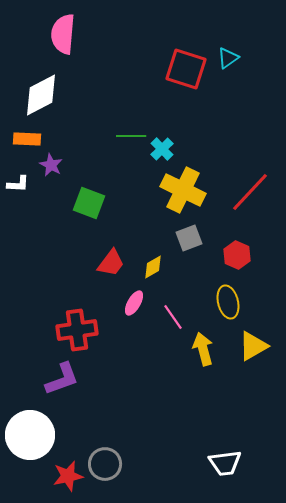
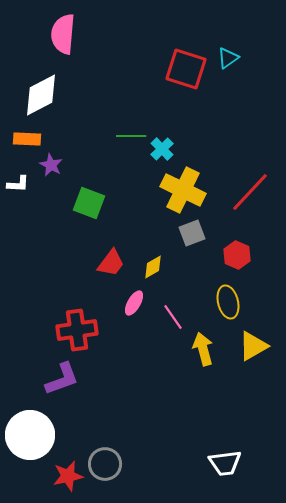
gray square: moved 3 px right, 5 px up
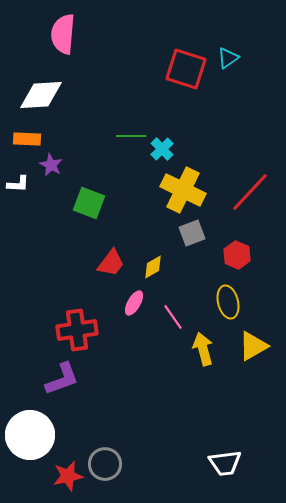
white diamond: rotated 24 degrees clockwise
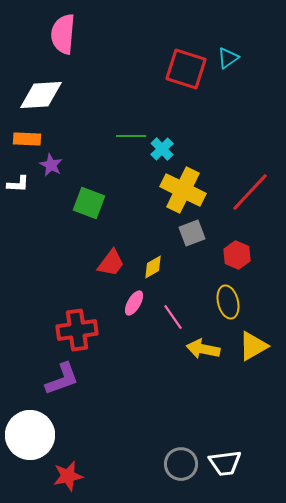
yellow arrow: rotated 64 degrees counterclockwise
gray circle: moved 76 px right
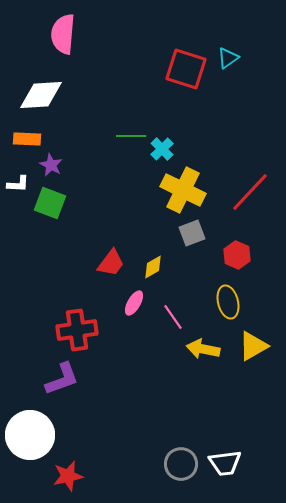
green square: moved 39 px left
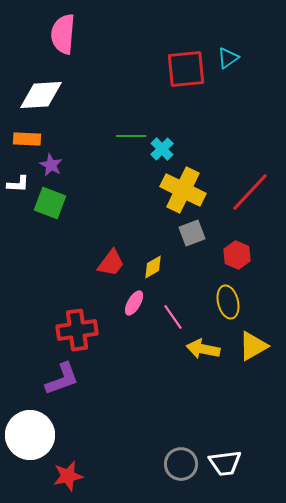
red square: rotated 24 degrees counterclockwise
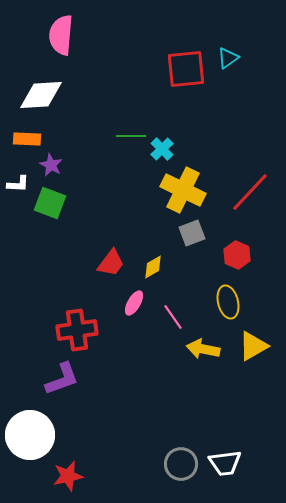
pink semicircle: moved 2 px left, 1 px down
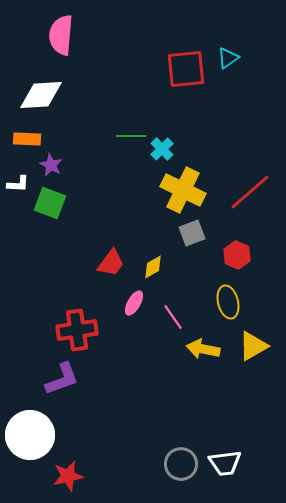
red line: rotated 6 degrees clockwise
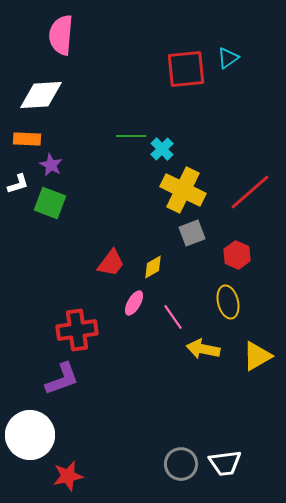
white L-shape: rotated 20 degrees counterclockwise
yellow triangle: moved 4 px right, 10 px down
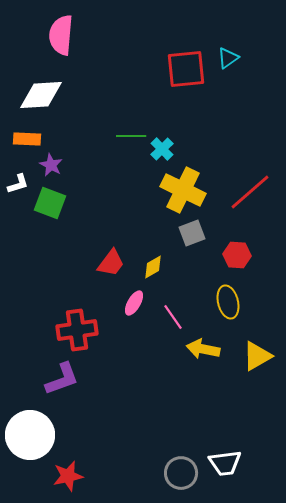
red hexagon: rotated 20 degrees counterclockwise
gray circle: moved 9 px down
